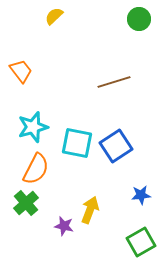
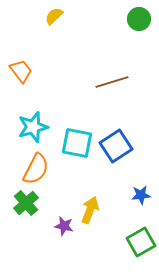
brown line: moved 2 px left
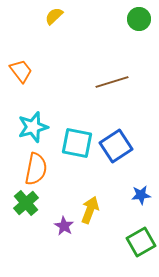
orange semicircle: rotated 16 degrees counterclockwise
purple star: rotated 18 degrees clockwise
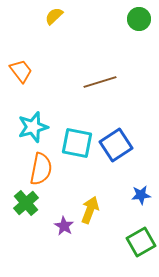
brown line: moved 12 px left
blue square: moved 1 px up
orange semicircle: moved 5 px right
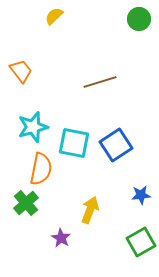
cyan square: moved 3 px left
purple star: moved 3 px left, 12 px down
